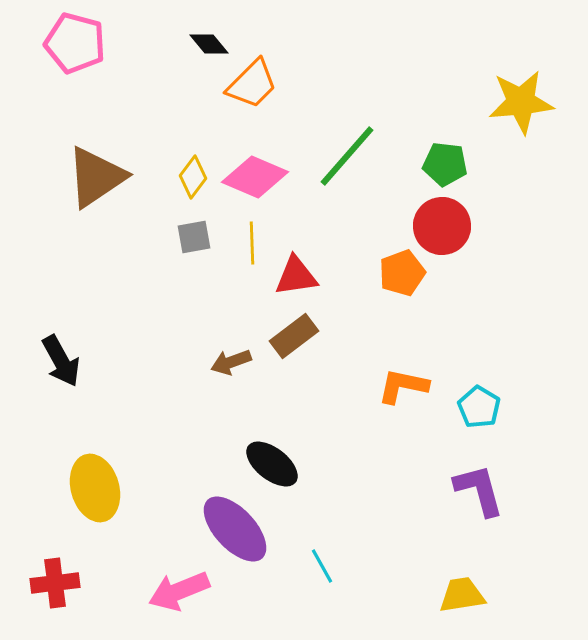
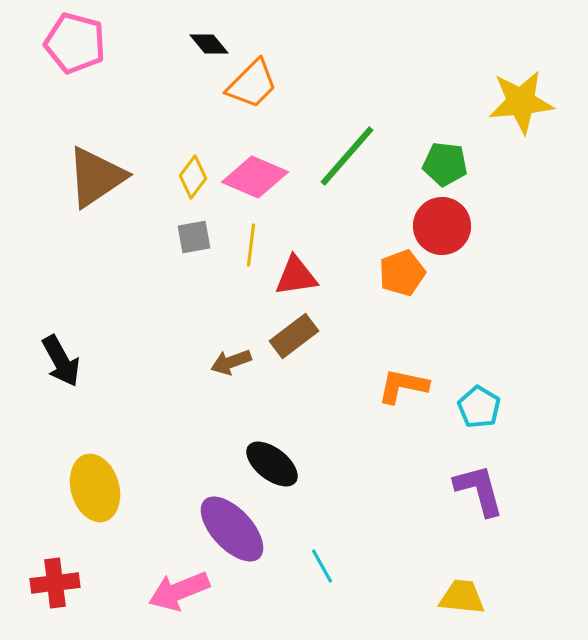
yellow line: moved 1 px left, 2 px down; rotated 9 degrees clockwise
purple ellipse: moved 3 px left
yellow trapezoid: moved 2 px down; rotated 15 degrees clockwise
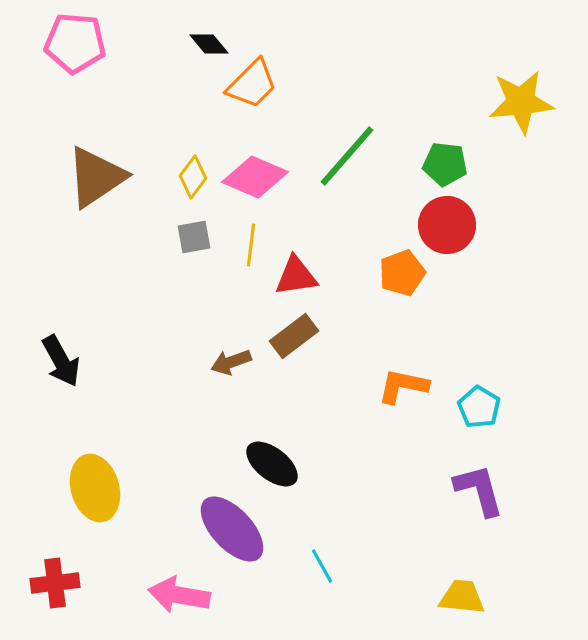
pink pentagon: rotated 10 degrees counterclockwise
red circle: moved 5 px right, 1 px up
pink arrow: moved 4 px down; rotated 32 degrees clockwise
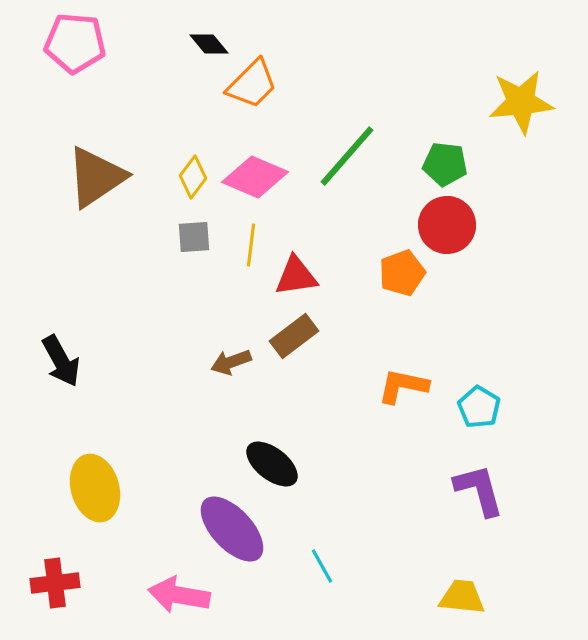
gray square: rotated 6 degrees clockwise
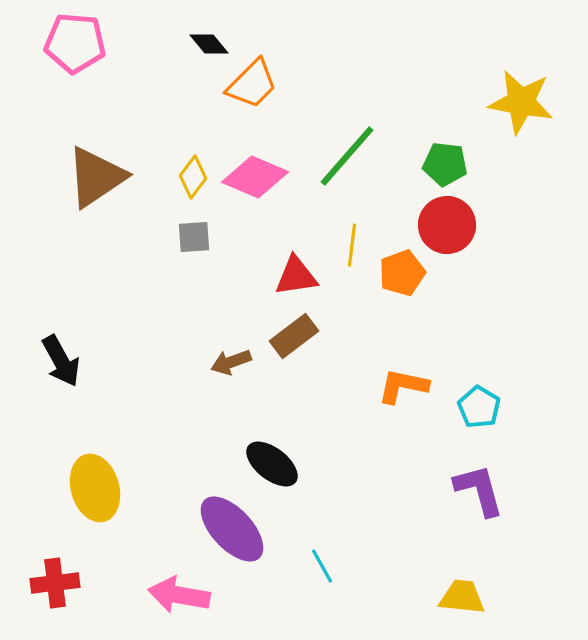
yellow star: rotated 16 degrees clockwise
yellow line: moved 101 px right
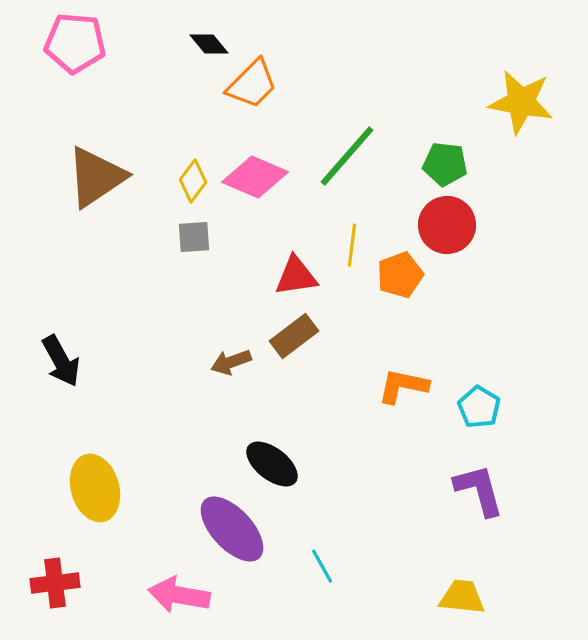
yellow diamond: moved 4 px down
orange pentagon: moved 2 px left, 2 px down
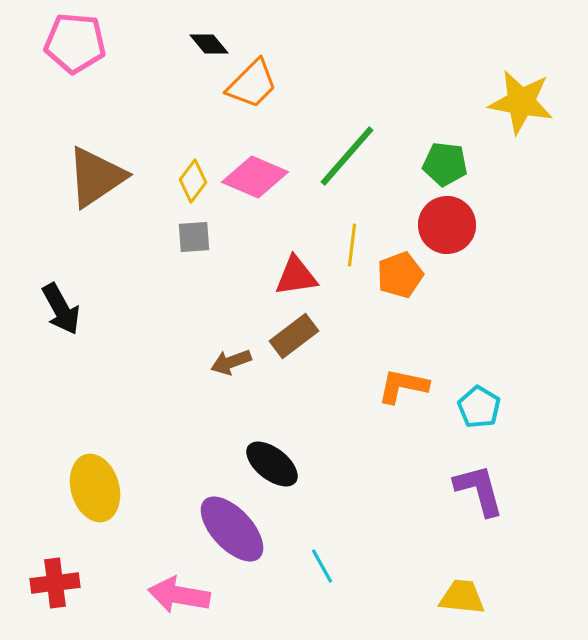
black arrow: moved 52 px up
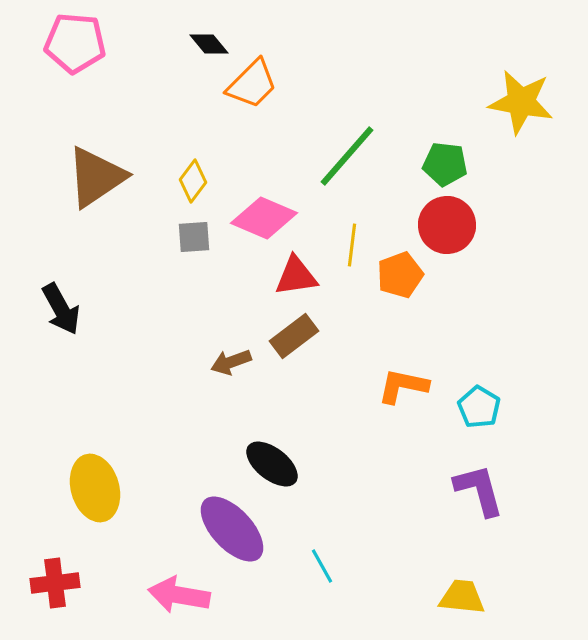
pink diamond: moved 9 px right, 41 px down
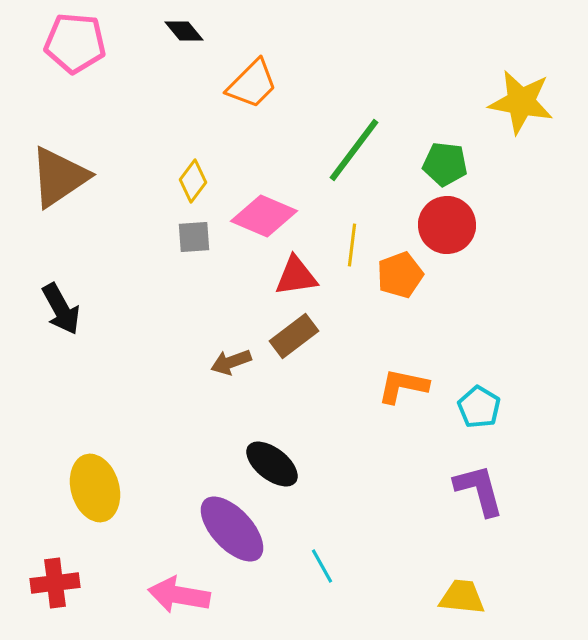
black diamond: moved 25 px left, 13 px up
green line: moved 7 px right, 6 px up; rotated 4 degrees counterclockwise
brown triangle: moved 37 px left
pink diamond: moved 2 px up
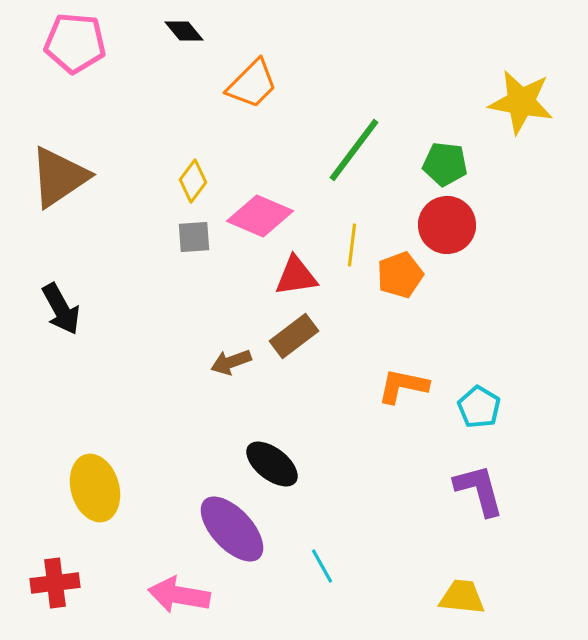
pink diamond: moved 4 px left
